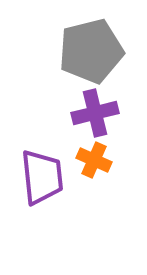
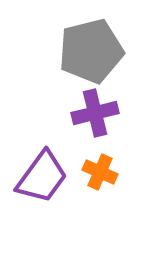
orange cross: moved 6 px right, 12 px down
purple trapezoid: rotated 42 degrees clockwise
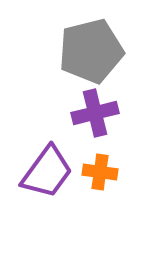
orange cross: rotated 16 degrees counterclockwise
purple trapezoid: moved 5 px right, 5 px up
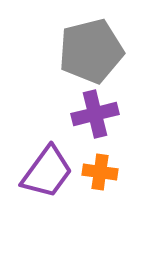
purple cross: moved 1 px down
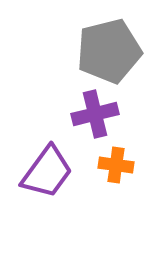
gray pentagon: moved 18 px right
orange cross: moved 16 px right, 7 px up
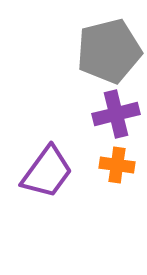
purple cross: moved 21 px right
orange cross: moved 1 px right
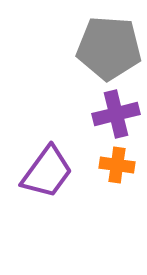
gray pentagon: moved 3 px up; rotated 18 degrees clockwise
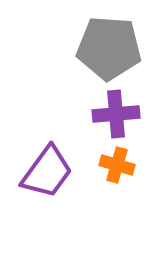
purple cross: rotated 9 degrees clockwise
orange cross: rotated 8 degrees clockwise
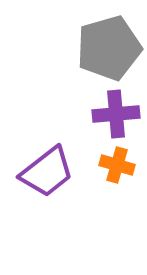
gray pentagon: rotated 20 degrees counterclockwise
purple trapezoid: rotated 16 degrees clockwise
